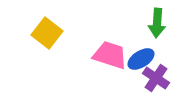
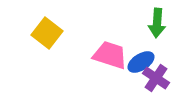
blue ellipse: moved 3 px down
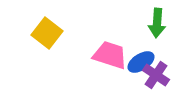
purple cross: moved 3 px up
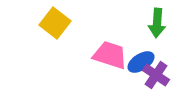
yellow square: moved 8 px right, 10 px up
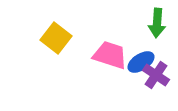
yellow square: moved 1 px right, 15 px down
